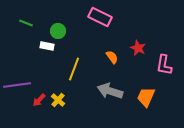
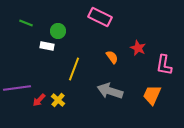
purple line: moved 3 px down
orange trapezoid: moved 6 px right, 2 px up
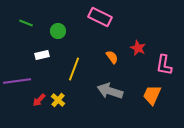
white rectangle: moved 5 px left, 9 px down; rotated 24 degrees counterclockwise
purple line: moved 7 px up
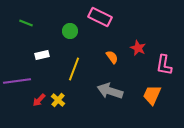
green circle: moved 12 px right
